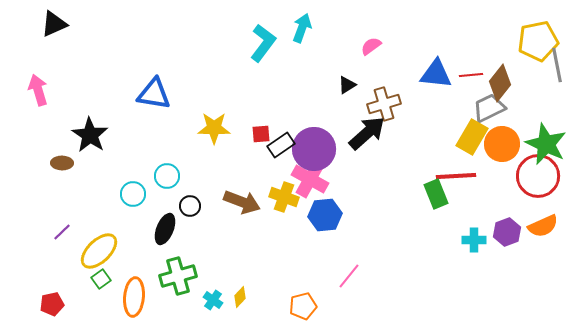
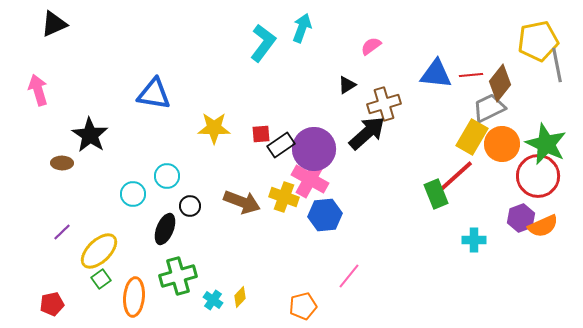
red line at (456, 176): rotated 39 degrees counterclockwise
purple hexagon at (507, 232): moved 14 px right, 14 px up
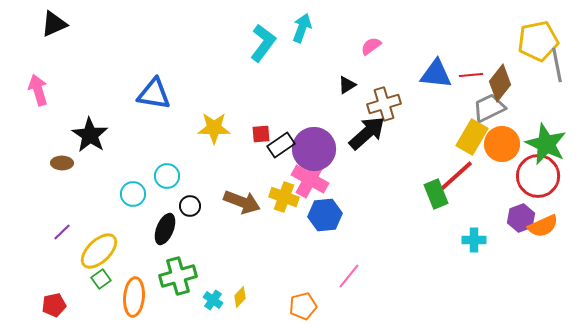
red pentagon at (52, 304): moved 2 px right, 1 px down
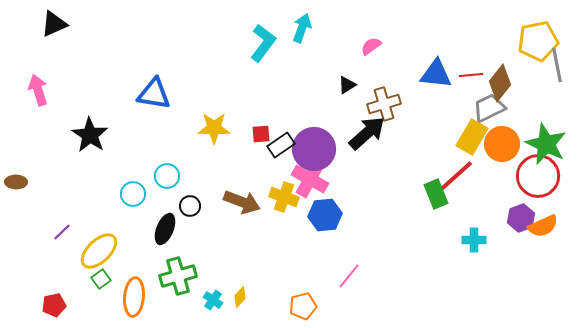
brown ellipse at (62, 163): moved 46 px left, 19 px down
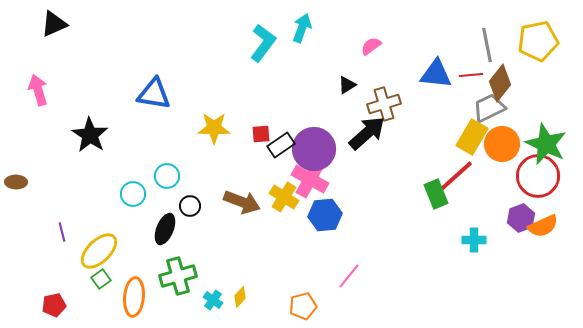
gray line at (557, 65): moved 70 px left, 20 px up
yellow cross at (284, 197): rotated 12 degrees clockwise
purple line at (62, 232): rotated 60 degrees counterclockwise
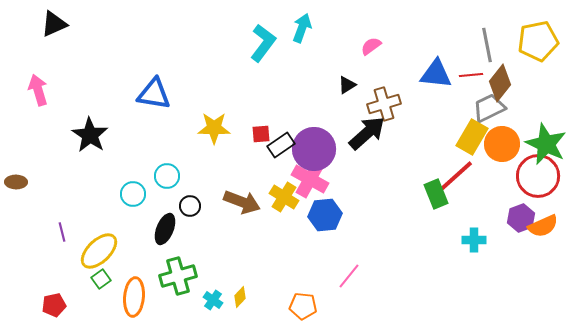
orange pentagon at (303, 306): rotated 20 degrees clockwise
